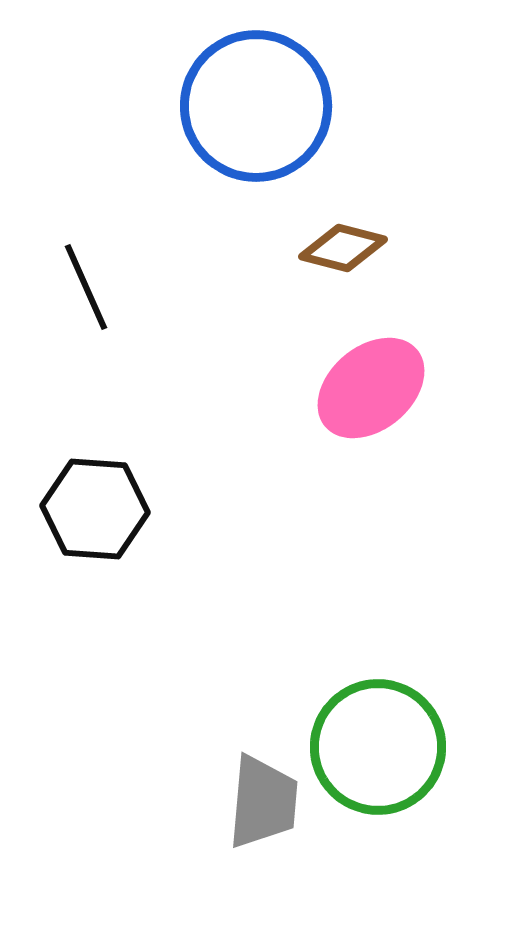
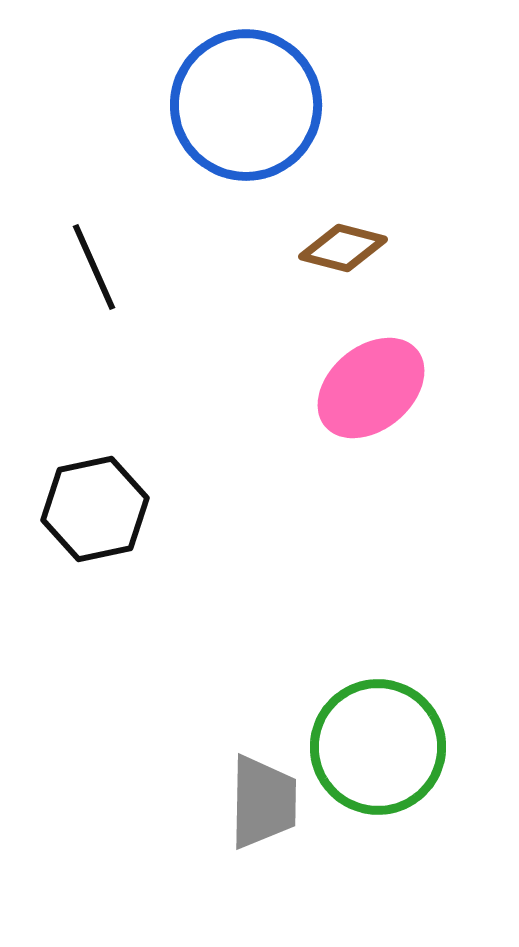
blue circle: moved 10 px left, 1 px up
black line: moved 8 px right, 20 px up
black hexagon: rotated 16 degrees counterclockwise
gray trapezoid: rotated 4 degrees counterclockwise
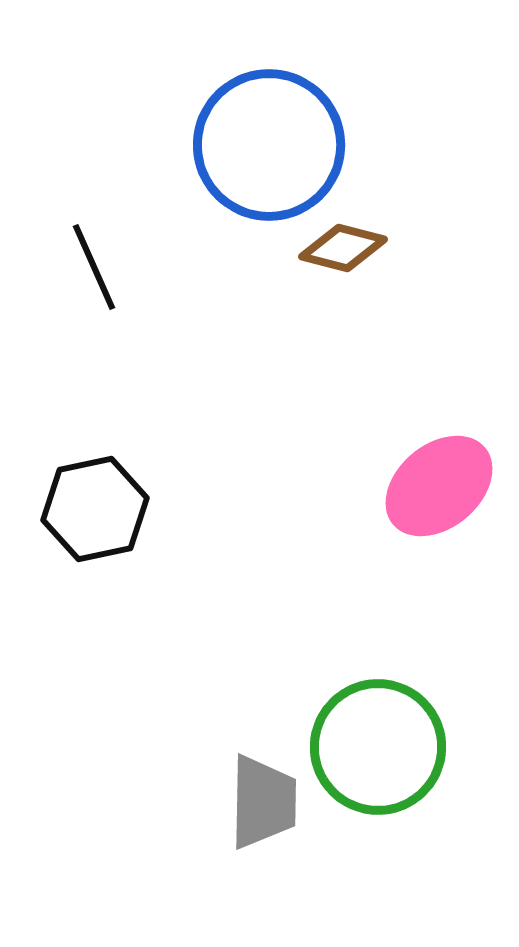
blue circle: moved 23 px right, 40 px down
pink ellipse: moved 68 px right, 98 px down
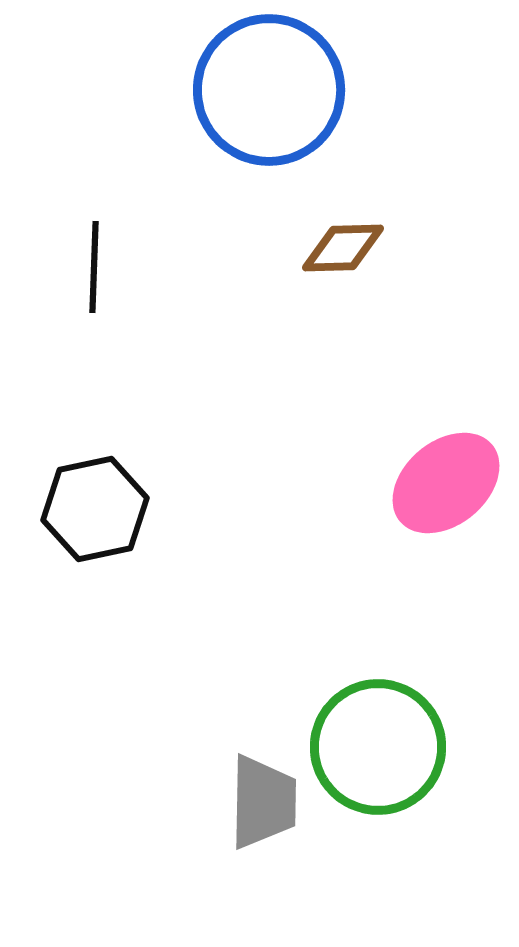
blue circle: moved 55 px up
brown diamond: rotated 16 degrees counterclockwise
black line: rotated 26 degrees clockwise
pink ellipse: moved 7 px right, 3 px up
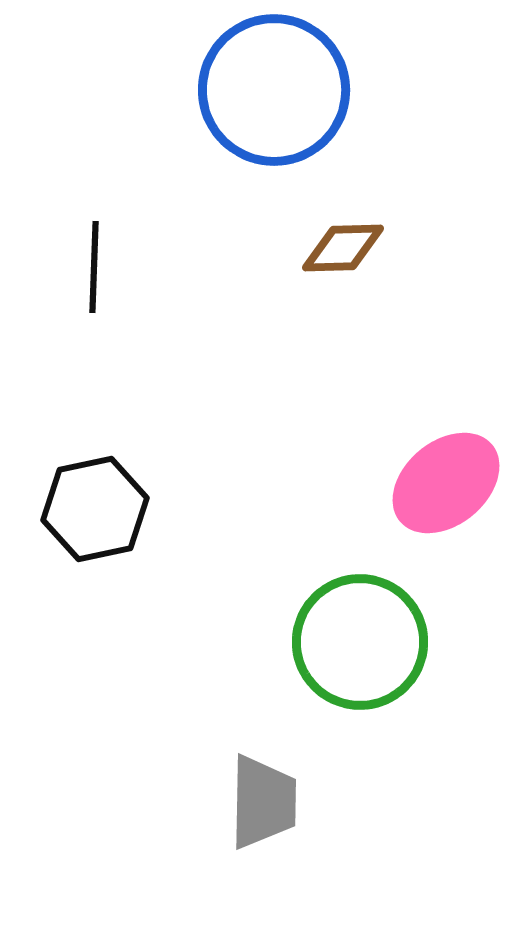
blue circle: moved 5 px right
green circle: moved 18 px left, 105 px up
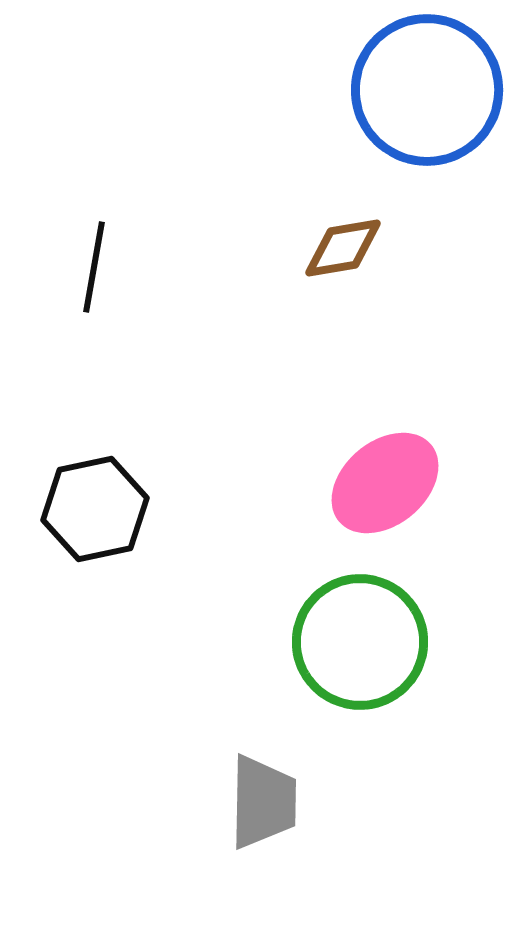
blue circle: moved 153 px right
brown diamond: rotated 8 degrees counterclockwise
black line: rotated 8 degrees clockwise
pink ellipse: moved 61 px left
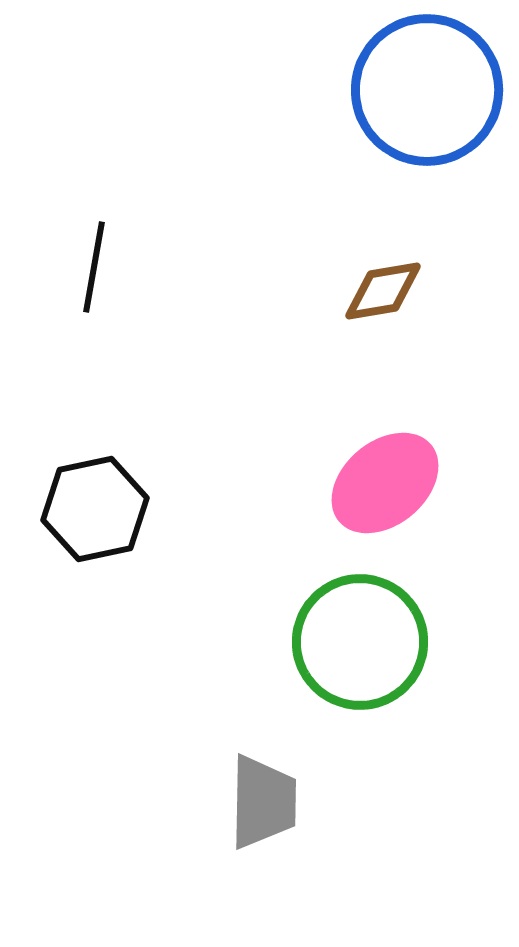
brown diamond: moved 40 px right, 43 px down
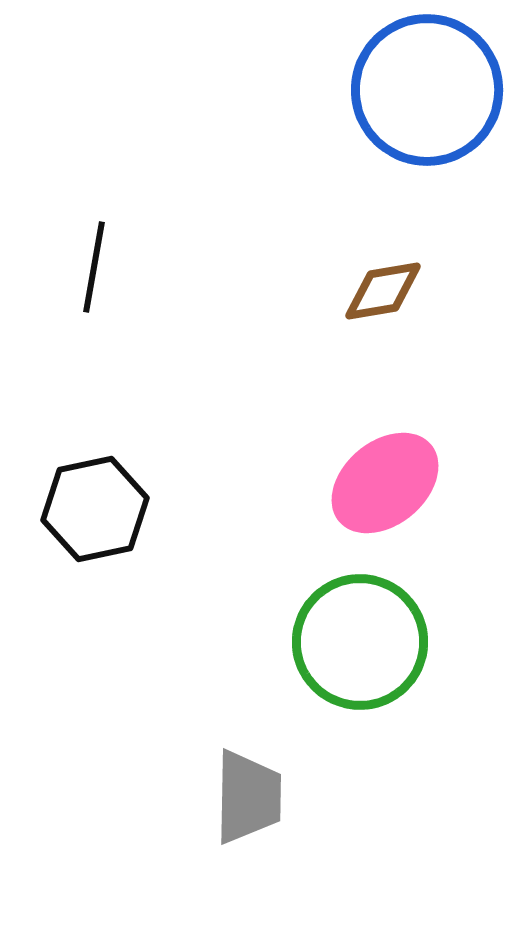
gray trapezoid: moved 15 px left, 5 px up
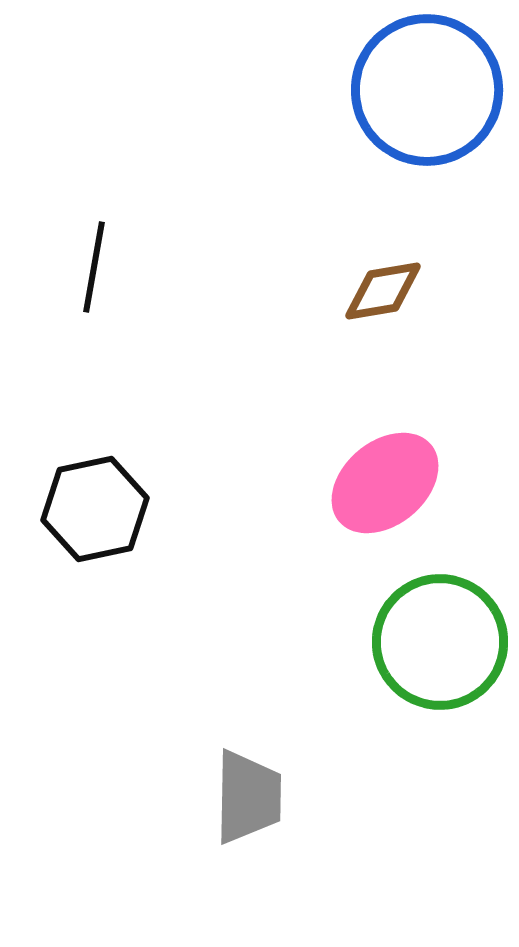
green circle: moved 80 px right
